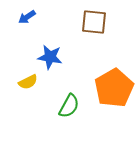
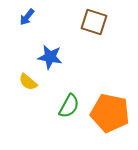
blue arrow: rotated 18 degrees counterclockwise
brown square: rotated 12 degrees clockwise
yellow semicircle: rotated 66 degrees clockwise
orange pentagon: moved 4 px left, 25 px down; rotated 30 degrees counterclockwise
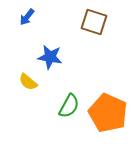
orange pentagon: moved 2 px left; rotated 12 degrees clockwise
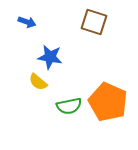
blue arrow: moved 5 px down; rotated 108 degrees counterclockwise
yellow semicircle: moved 10 px right
green semicircle: rotated 50 degrees clockwise
orange pentagon: moved 11 px up
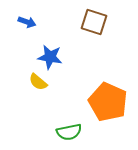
green semicircle: moved 26 px down
